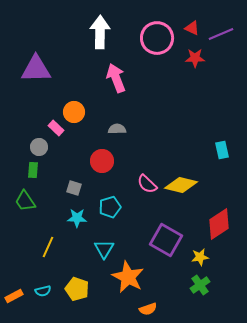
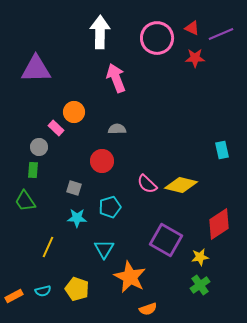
orange star: moved 2 px right
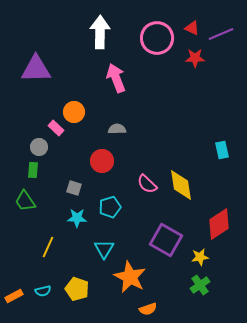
yellow diamond: rotated 68 degrees clockwise
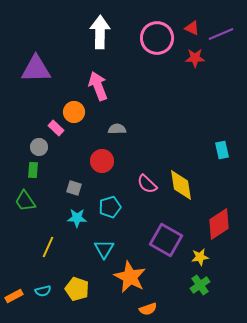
pink arrow: moved 18 px left, 8 px down
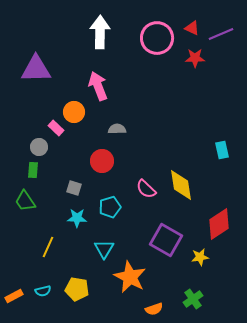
pink semicircle: moved 1 px left, 5 px down
green cross: moved 7 px left, 14 px down
yellow pentagon: rotated 10 degrees counterclockwise
orange semicircle: moved 6 px right
